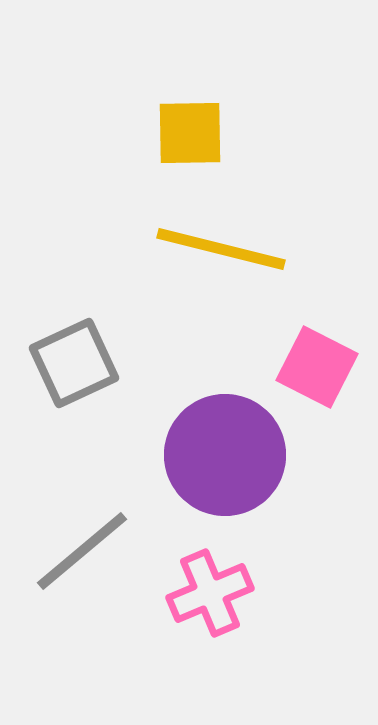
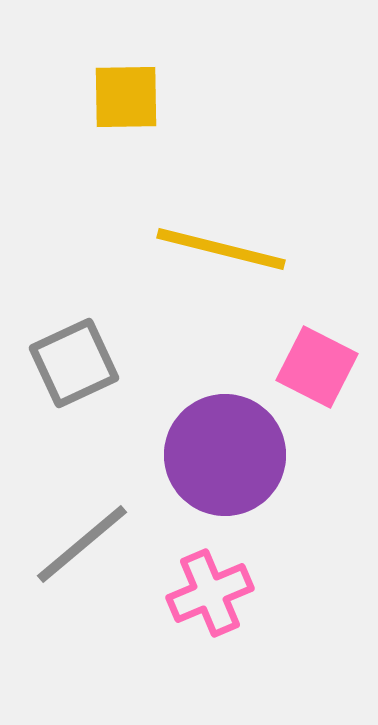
yellow square: moved 64 px left, 36 px up
gray line: moved 7 px up
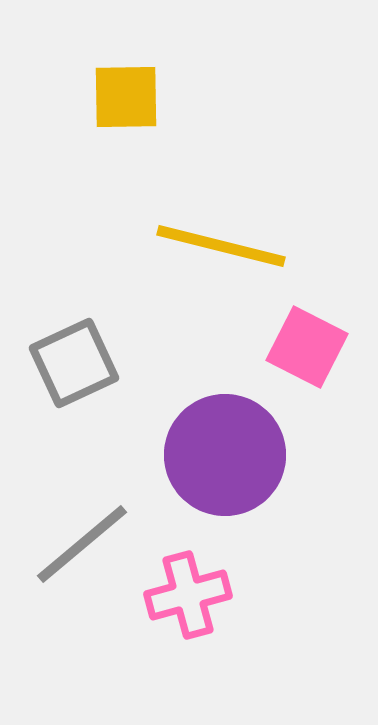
yellow line: moved 3 px up
pink square: moved 10 px left, 20 px up
pink cross: moved 22 px left, 2 px down; rotated 8 degrees clockwise
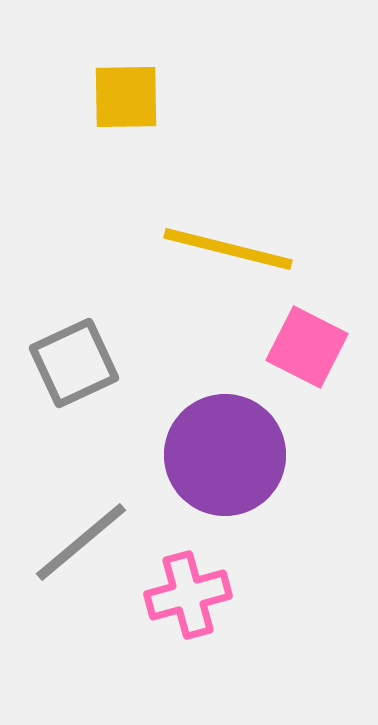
yellow line: moved 7 px right, 3 px down
gray line: moved 1 px left, 2 px up
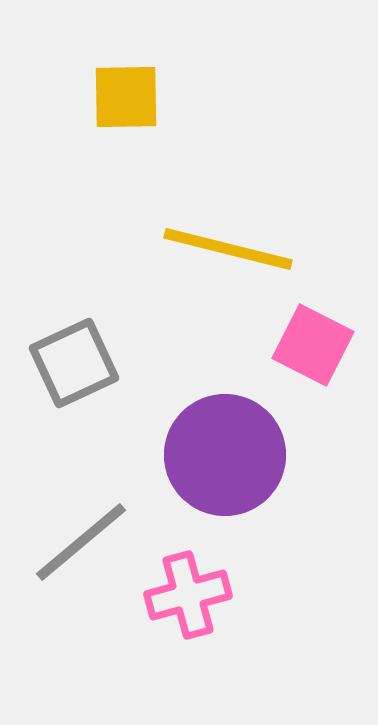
pink square: moved 6 px right, 2 px up
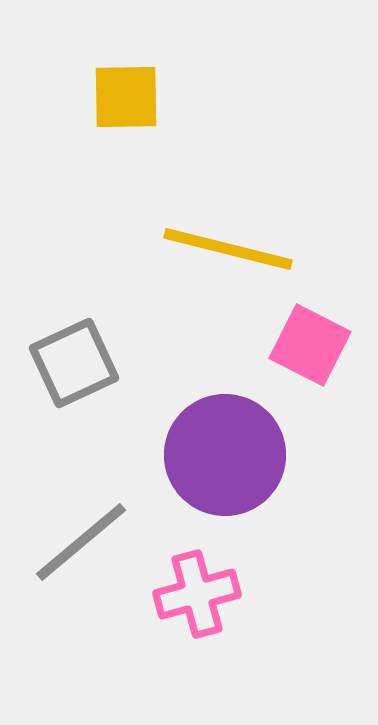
pink square: moved 3 px left
pink cross: moved 9 px right, 1 px up
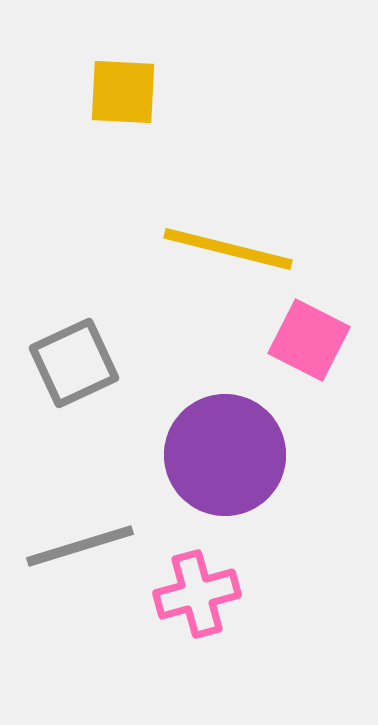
yellow square: moved 3 px left, 5 px up; rotated 4 degrees clockwise
pink square: moved 1 px left, 5 px up
gray line: moved 1 px left, 4 px down; rotated 23 degrees clockwise
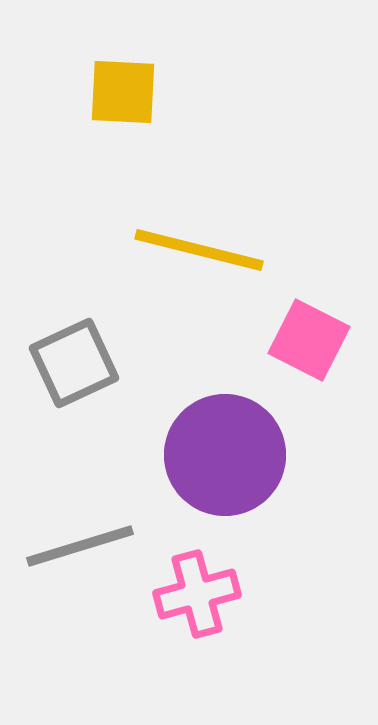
yellow line: moved 29 px left, 1 px down
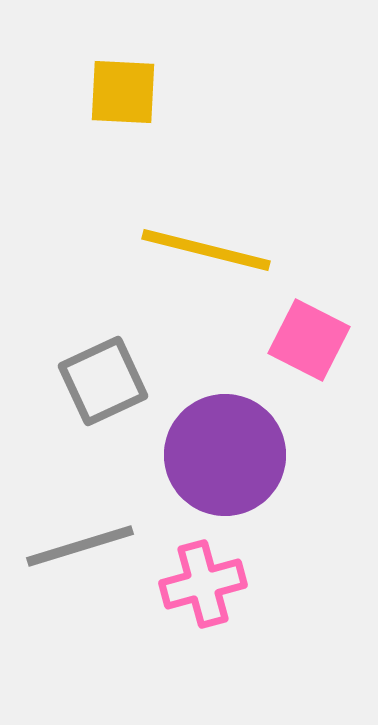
yellow line: moved 7 px right
gray square: moved 29 px right, 18 px down
pink cross: moved 6 px right, 10 px up
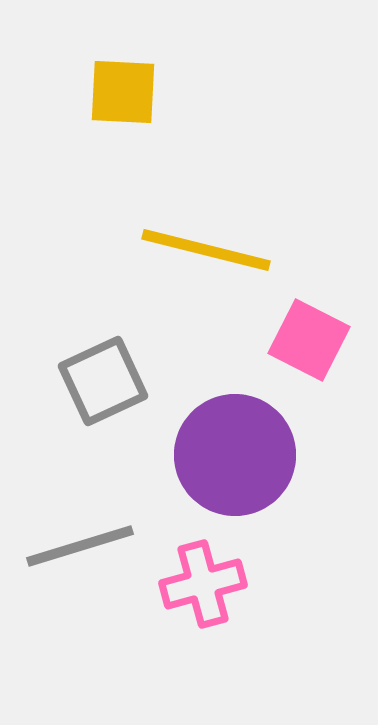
purple circle: moved 10 px right
